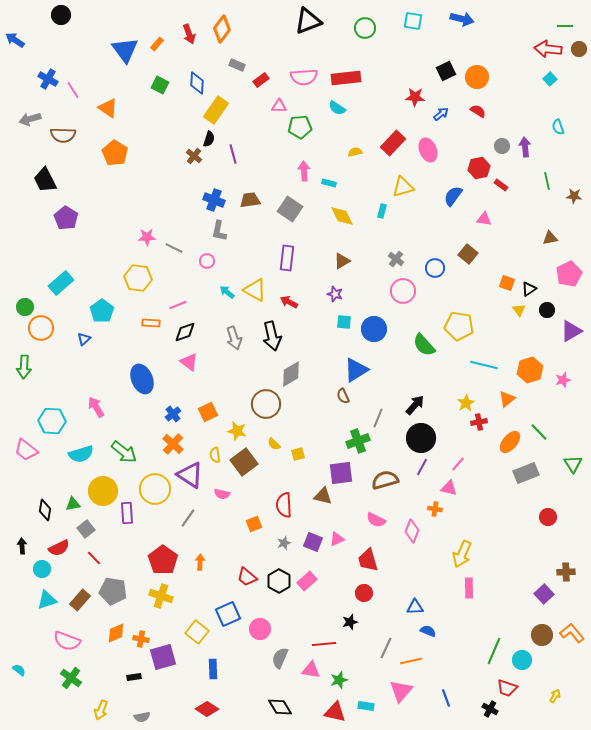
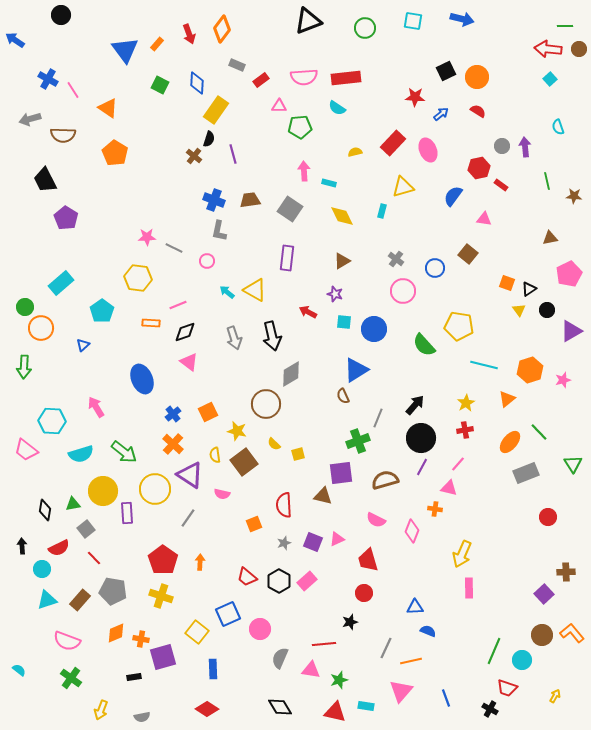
red arrow at (289, 302): moved 19 px right, 10 px down
blue triangle at (84, 339): moved 1 px left, 6 px down
red cross at (479, 422): moved 14 px left, 8 px down
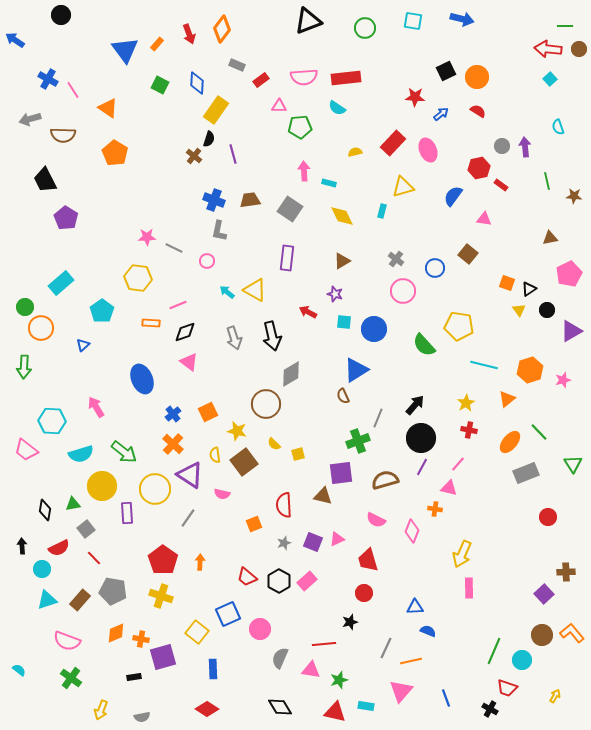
red cross at (465, 430): moved 4 px right; rotated 21 degrees clockwise
yellow circle at (103, 491): moved 1 px left, 5 px up
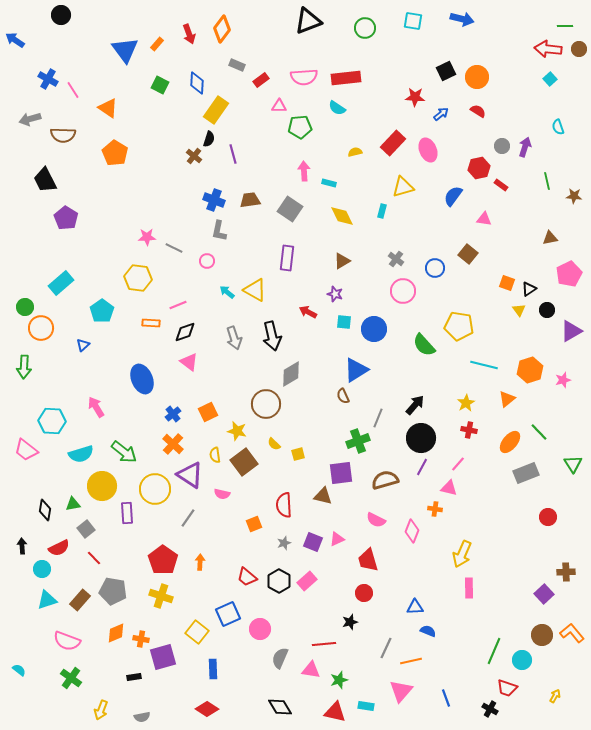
purple arrow at (525, 147): rotated 24 degrees clockwise
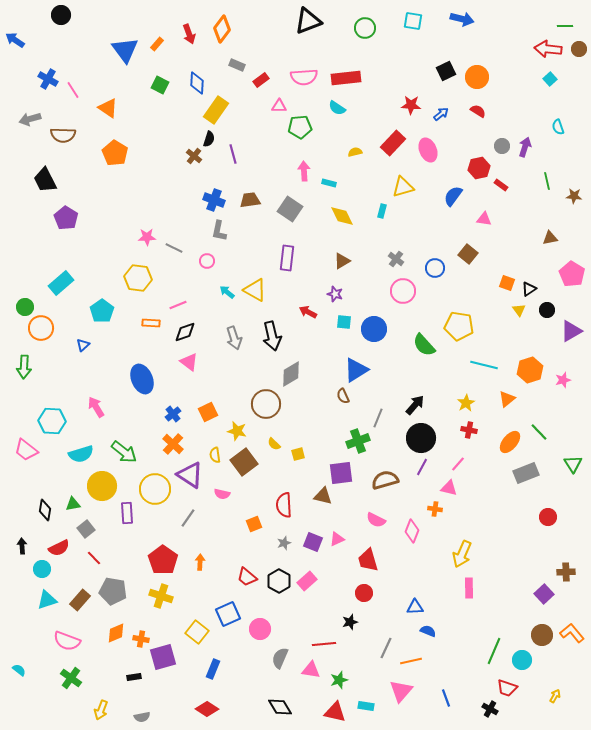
red star at (415, 97): moved 4 px left, 8 px down
pink pentagon at (569, 274): moved 3 px right; rotated 15 degrees counterclockwise
blue rectangle at (213, 669): rotated 24 degrees clockwise
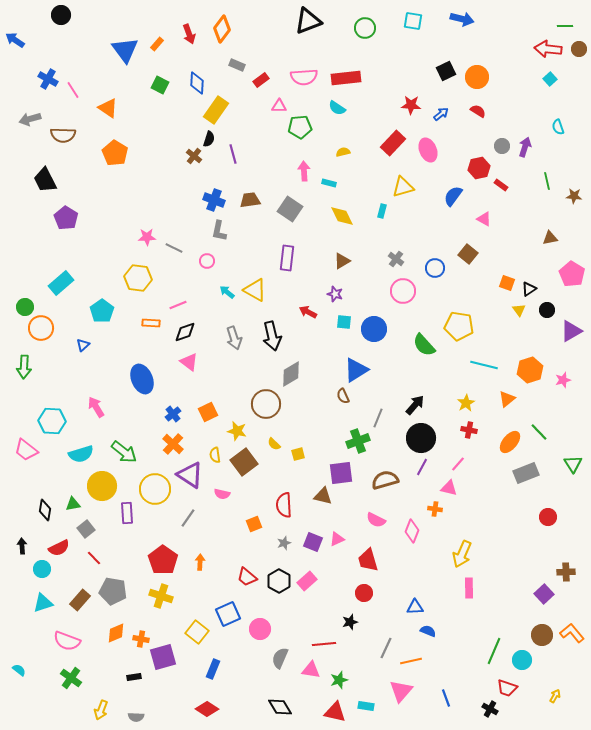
yellow semicircle at (355, 152): moved 12 px left
pink triangle at (484, 219): rotated 21 degrees clockwise
cyan triangle at (47, 600): moved 4 px left, 3 px down
gray semicircle at (142, 717): moved 6 px left; rotated 14 degrees clockwise
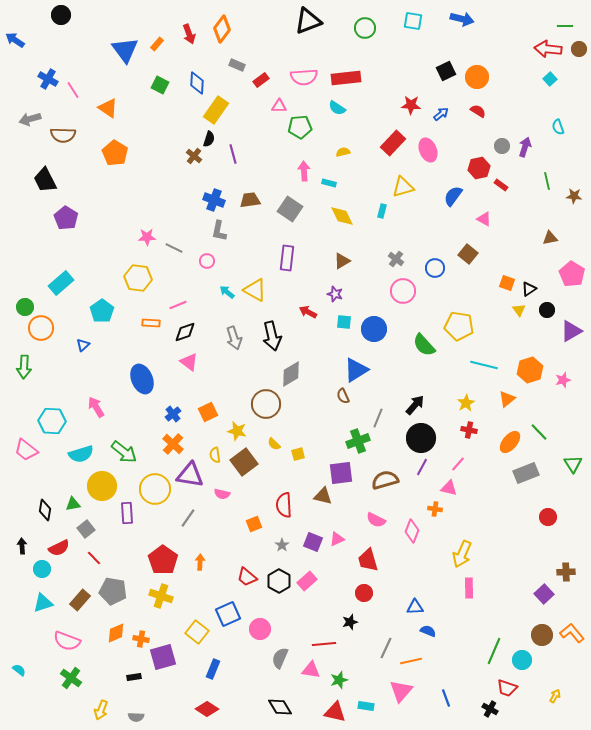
purple triangle at (190, 475): rotated 24 degrees counterclockwise
gray star at (284, 543): moved 2 px left, 2 px down; rotated 16 degrees counterclockwise
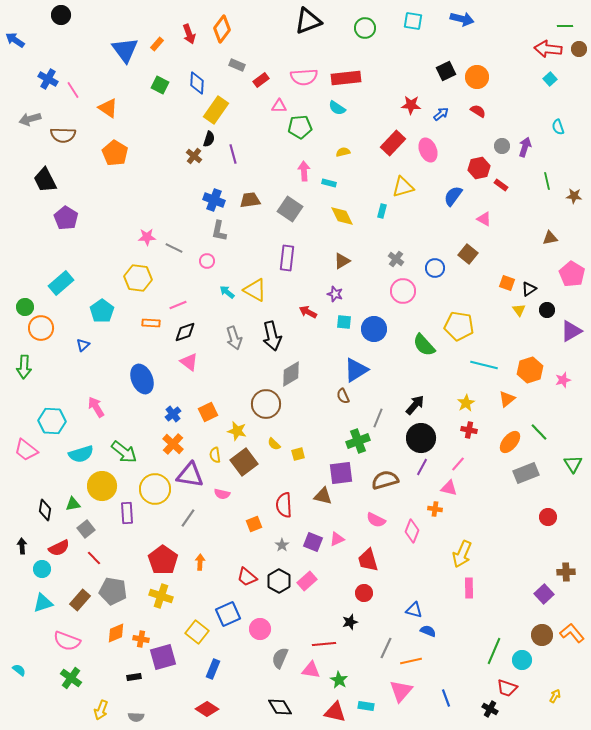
blue triangle at (415, 607): moved 1 px left, 3 px down; rotated 18 degrees clockwise
green star at (339, 680): rotated 24 degrees counterclockwise
